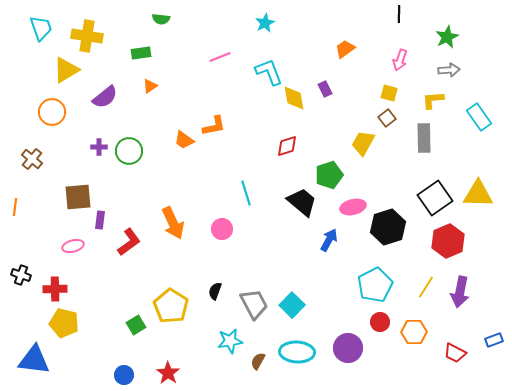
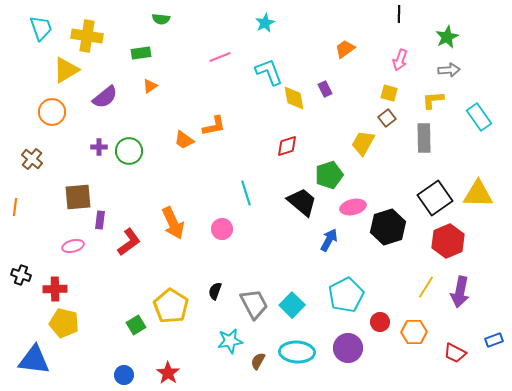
cyan pentagon at (375, 285): moved 29 px left, 10 px down
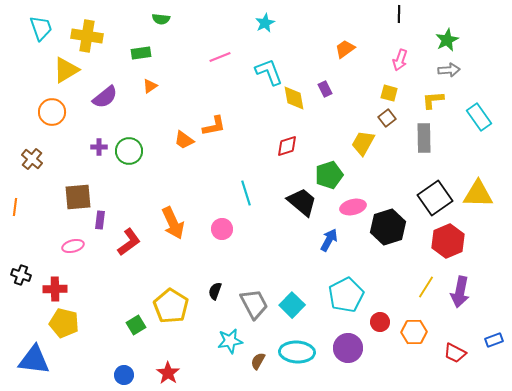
green star at (447, 37): moved 3 px down
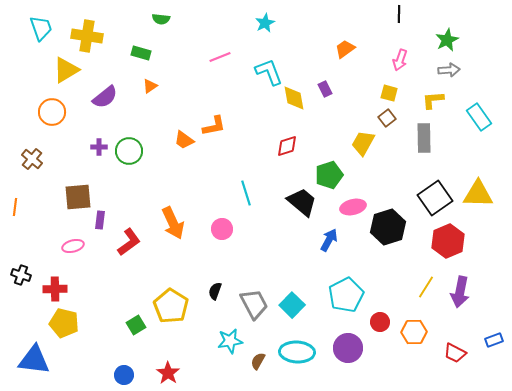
green rectangle at (141, 53): rotated 24 degrees clockwise
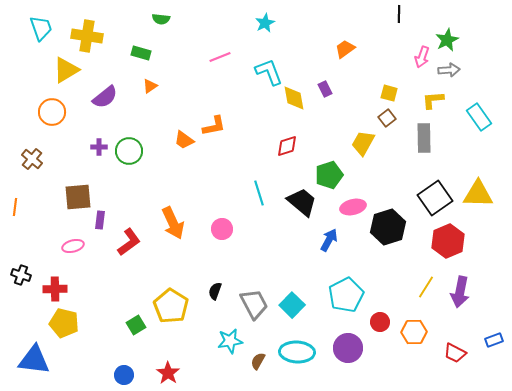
pink arrow at (400, 60): moved 22 px right, 3 px up
cyan line at (246, 193): moved 13 px right
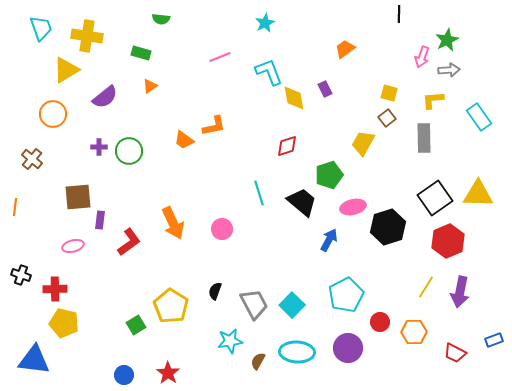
orange circle at (52, 112): moved 1 px right, 2 px down
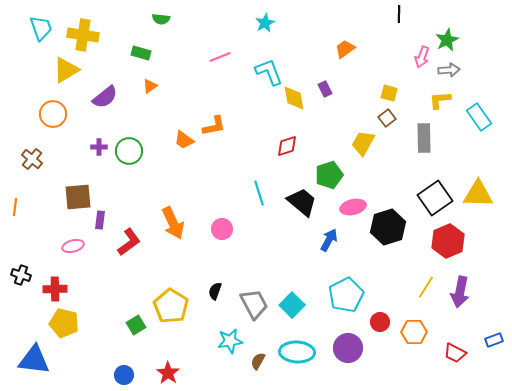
yellow cross at (87, 36): moved 4 px left, 1 px up
yellow L-shape at (433, 100): moved 7 px right
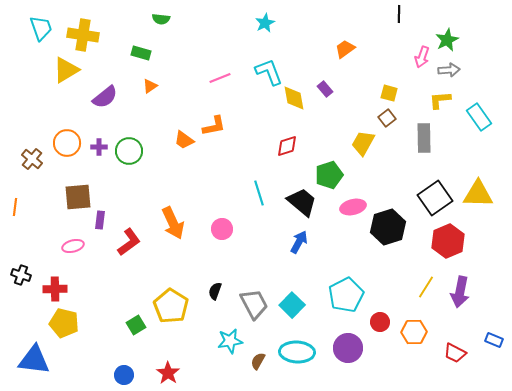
pink line at (220, 57): moved 21 px down
purple rectangle at (325, 89): rotated 14 degrees counterclockwise
orange circle at (53, 114): moved 14 px right, 29 px down
blue arrow at (329, 240): moved 30 px left, 2 px down
blue rectangle at (494, 340): rotated 42 degrees clockwise
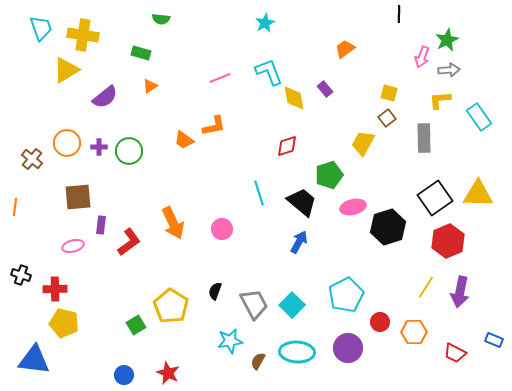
purple rectangle at (100, 220): moved 1 px right, 5 px down
red star at (168, 373): rotated 10 degrees counterclockwise
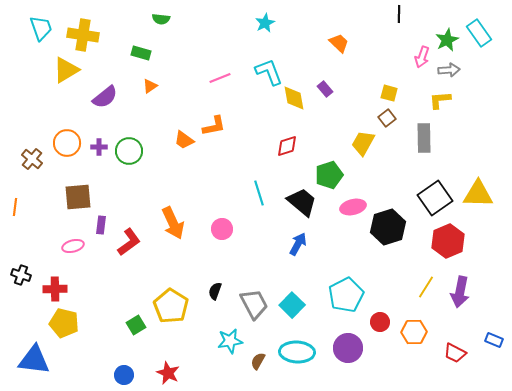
orange trapezoid at (345, 49): moved 6 px left, 6 px up; rotated 80 degrees clockwise
cyan rectangle at (479, 117): moved 84 px up
blue arrow at (299, 242): moved 1 px left, 2 px down
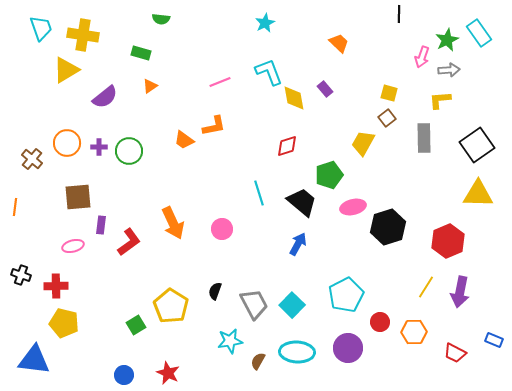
pink line at (220, 78): moved 4 px down
black square at (435, 198): moved 42 px right, 53 px up
red cross at (55, 289): moved 1 px right, 3 px up
